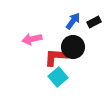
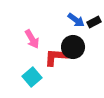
blue arrow: moved 3 px right, 1 px up; rotated 90 degrees clockwise
pink arrow: rotated 108 degrees counterclockwise
cyan square: moved 26 px left
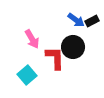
black rectangle: moved 2 px left, 1 px up
red L-shape: moved 1 px left, 1 px down; rotated 85 degrees clockwise
cyan square: moved 5 px left, 2 px up
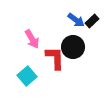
black rectangle: rotated 16 degrees counterclockwise
cyan square: moved 1 px down
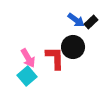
black rectangle: moved 1 px left, 1 px down
pink arrow: moved 4 px left, 19 px down
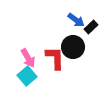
black rectangle: moved 5 px down
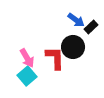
pink arrow: moved 1 px left
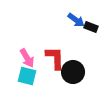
black rectangle: rotated 64 degrees clockwise
black circle: moved 25 px down
cyan square: rotated 36 degrees counterclockwise
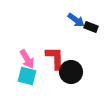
pink arrow: moved 1 px down
black circle: moved 2 px left
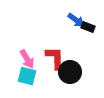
black rectangle: moved 3 px left
black circle: moved 1 px left
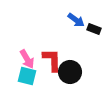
black rectangle: moved 6 px right, 2 px down
red L-shape: moved 3 px left, 2 px down
